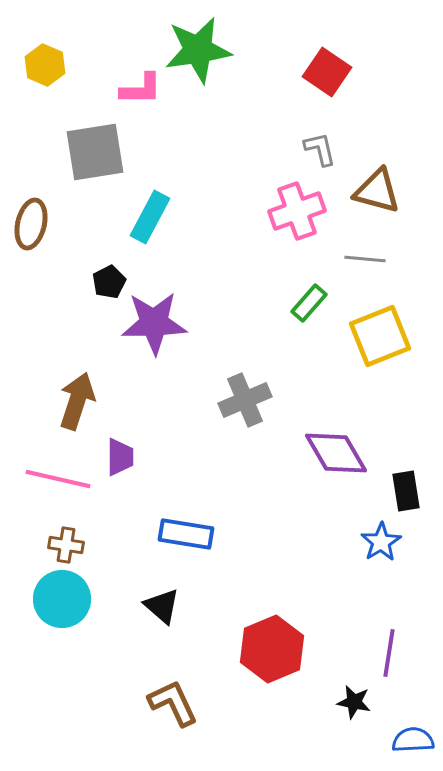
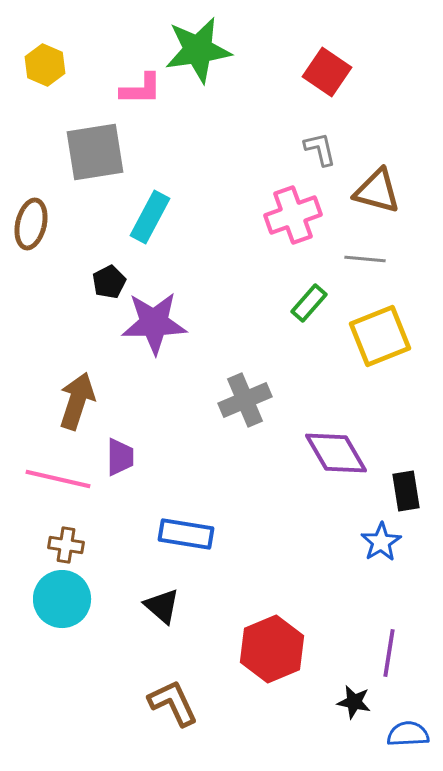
pink cross: moved 4 px left, 4 px down
blue semicircle: moved 5 px left, 6 px up
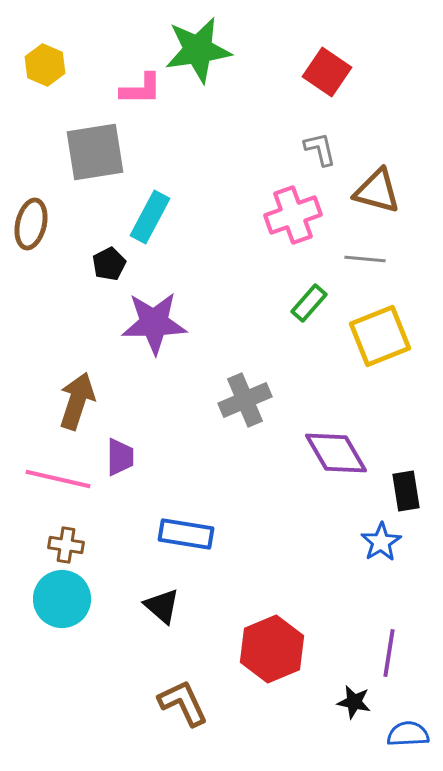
black pentagon: moved 18 px up
brown L-shape: moved 10 px right
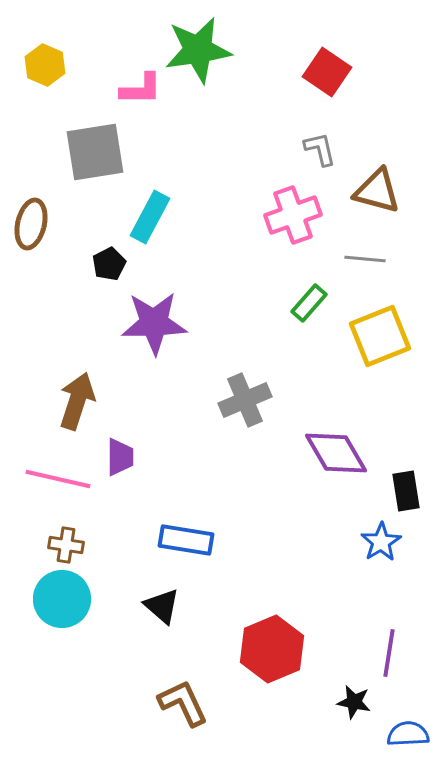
blue rectangle: moved 6 px down
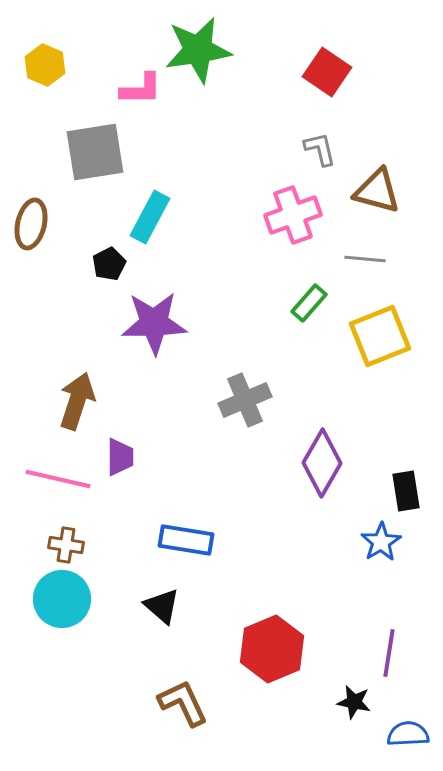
purple diamond: moved 14 px left, 10 px down; rotated 60 degrees clockwise
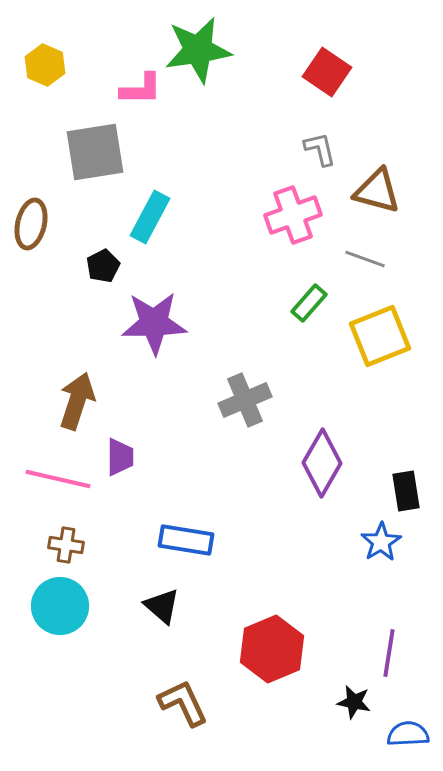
gray line: rotated 15 degrees clockwise
black pentagon: moved 6 px left, 2 px down
cyan circle: moved 2 px left, 7 px down
